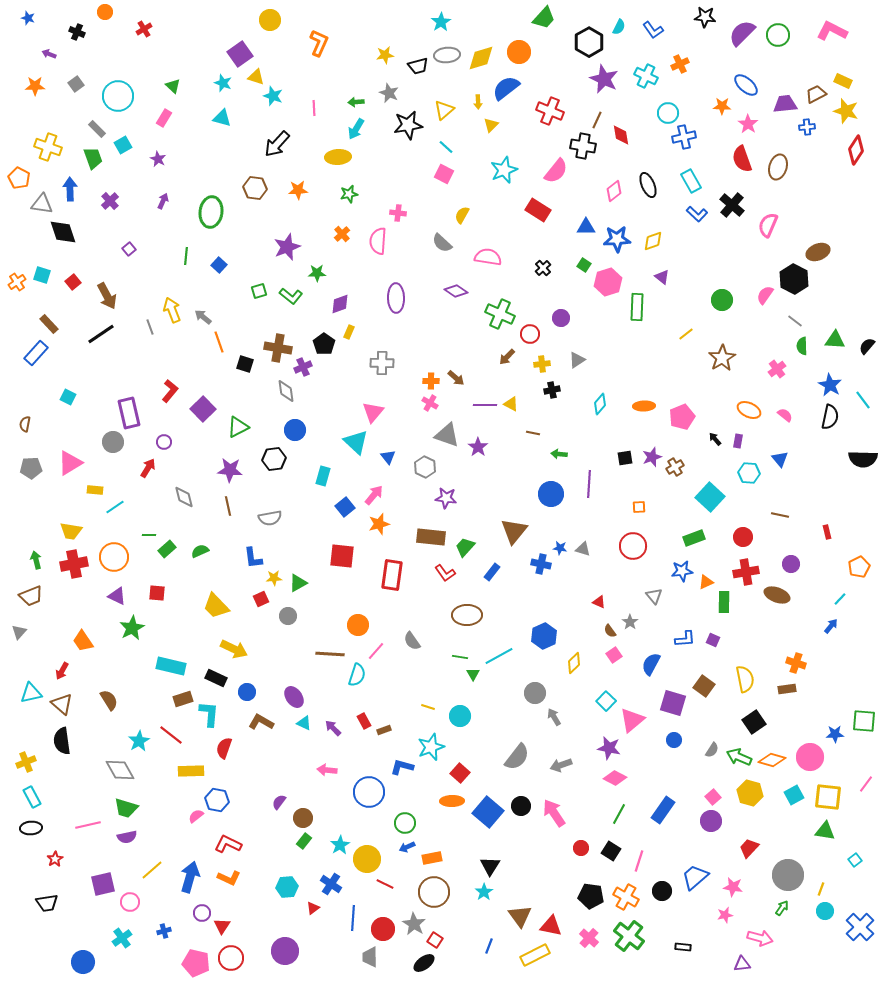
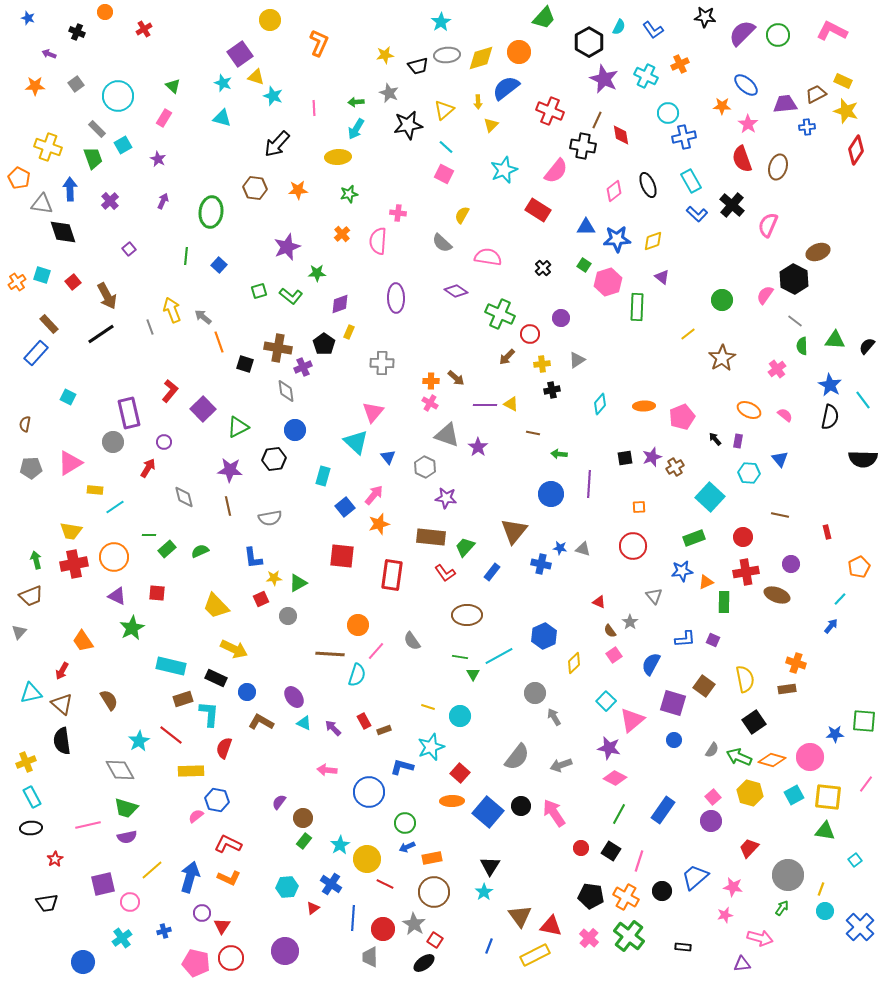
yellow line at (686, 334): moved 2 px right
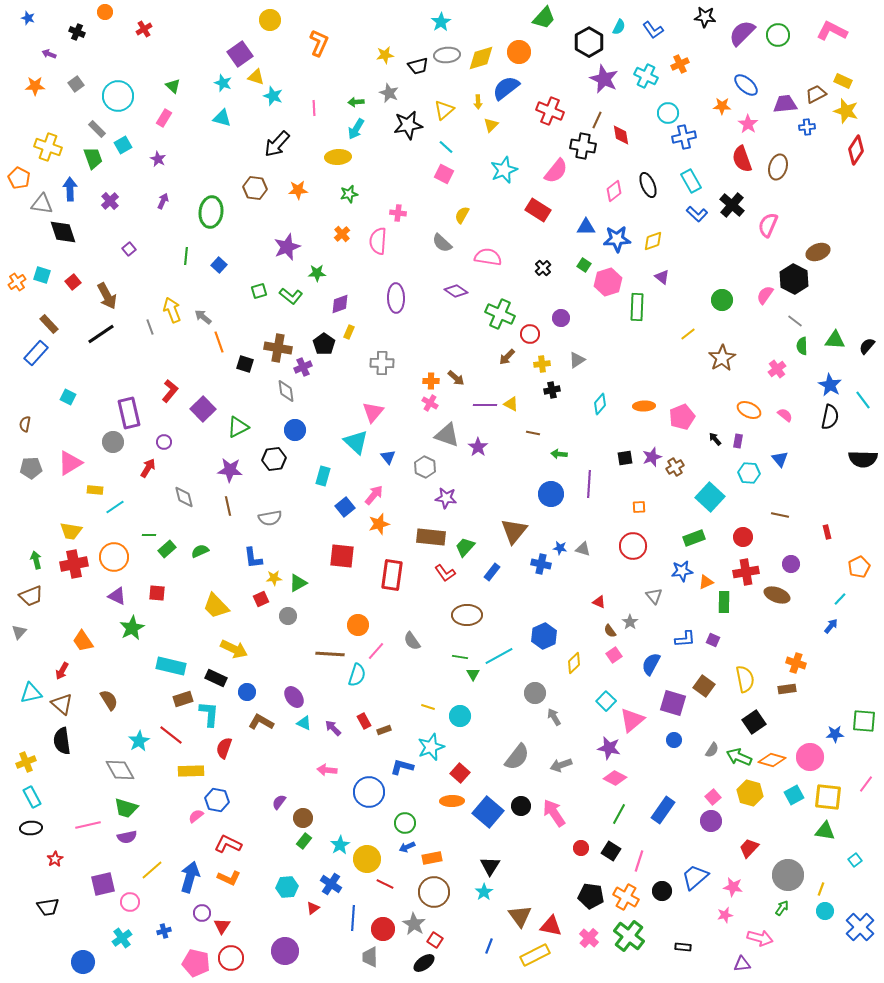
black trapezoid at (47, 903): moved 1 px right, 4 px down
